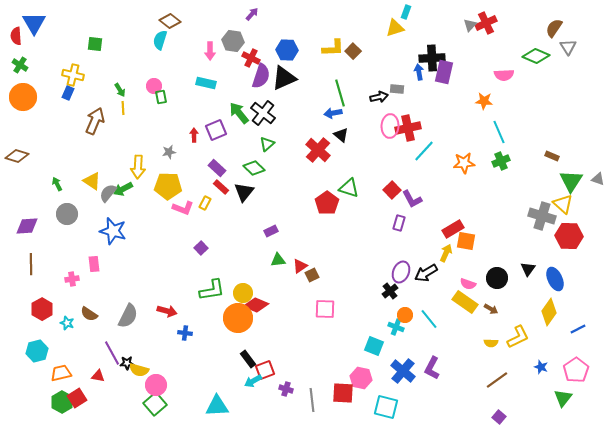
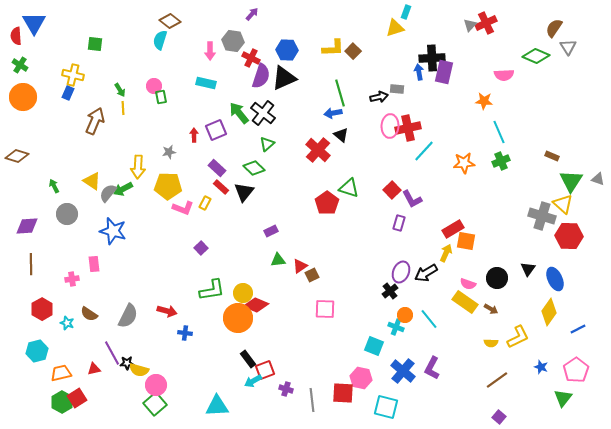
green arrow at (57, 184): moved 3 px left, 2 px down
red triangle at (98, 376): moved 4 px left, 7 px up; rotated 24 degrees counterclockwise
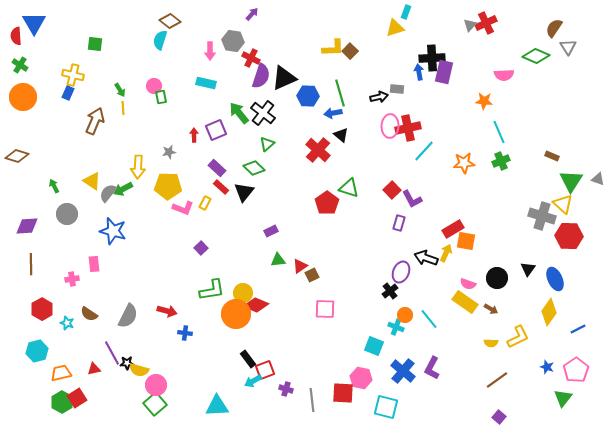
blue hexagon at (287, 50): moved 21 px right, 46 px down
brown square at (353, 51): moved 3 px left
black arrow at (426, 273): moved 15 px up; rotated 50 degrees clockwise
orange circle at (238, 318): moved 2 px left, 4 px up
blue star at (541, 367): moved 6 px right
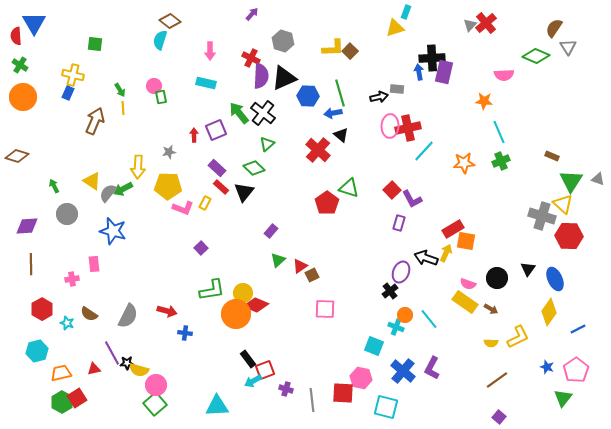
red cross at (486, 23): rotated 15 degrees counterclockwise
gray hexagon at (233, 41): moved 50 px right; rotated 10 degrees clockwise
purple semicircle at (261, 76): rotated 15 degrees counterclockwise
purple rectangle at (271, 231): rotated 24 degrees counterclockwise
green triangle at (278, 260): rotated 35 degrees counterclockwise
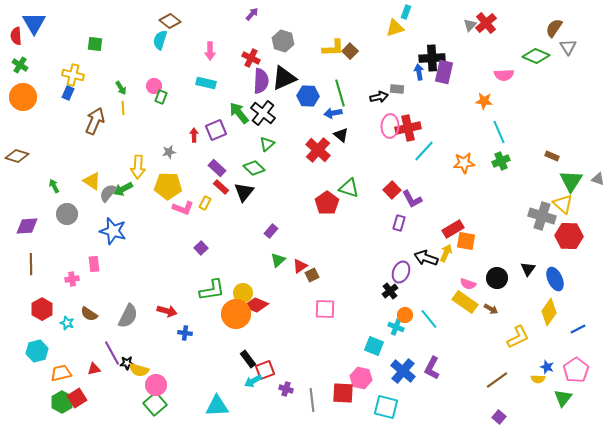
purple semicircle at (261, 76): moved 5 px down
green arrow at (120, 90): moved 1 px right, 2 px up
green rectangle at (161, 97): rotated 32 degrees clockwise
yellow semicircle at (491, 343): moved 47 px right, 36 px down
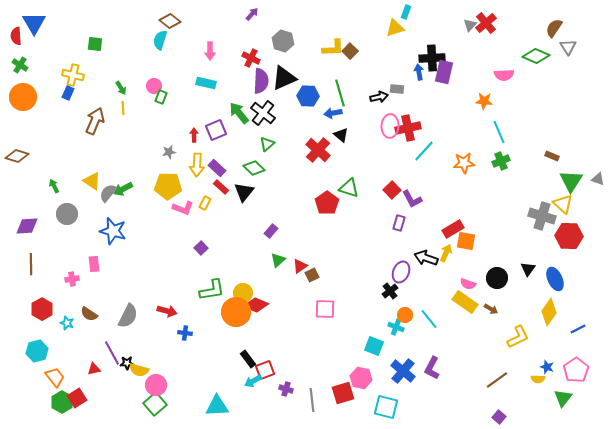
yellow arrow at (138, 167): moved 59 px right, 2 px up
orange circle at (236, 314): moved 2 px up
orange trapezoid at (61, 373): moved 6 px left, 4 px down; rotated 65 degrees clockwise
red square at (343, 393): rotated 20 degrees counterclockwise
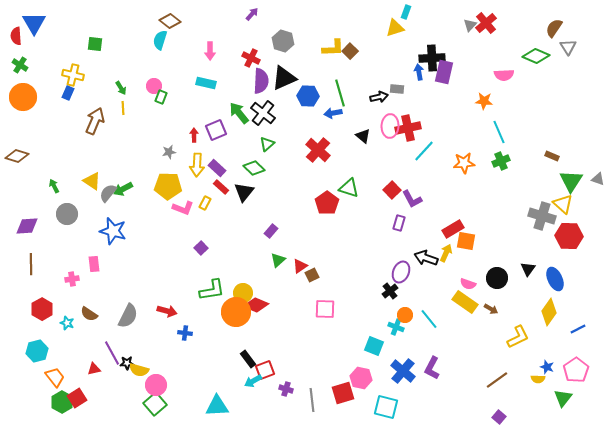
black triangle at (341, 135): moved 22 px right, 1 px down
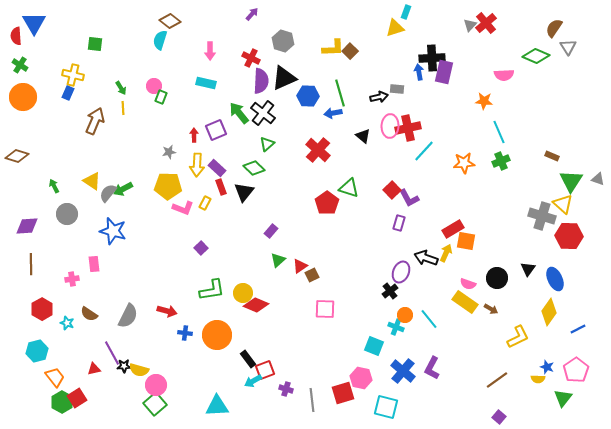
red rectangle at (221, 187): rotated 28 degrees clockwise
purple L-shape at (412, 199): moved 3 px left, 1 px up
orange circle at (236, 312): moved 19 px left, 23 px down
black star at (127, 363): moved 3 px left, 3 px down
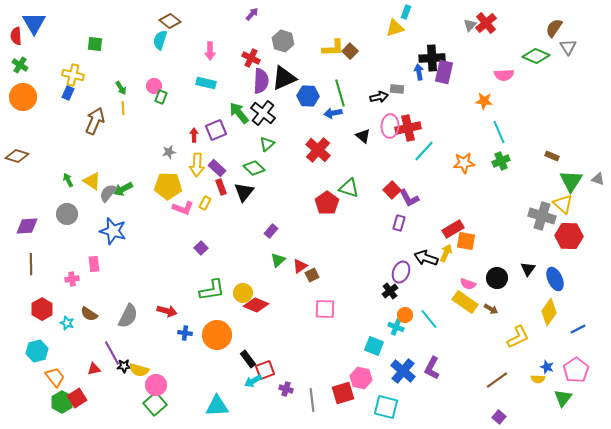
green arrow at (54, 186): moved 14 px right, 6 px up
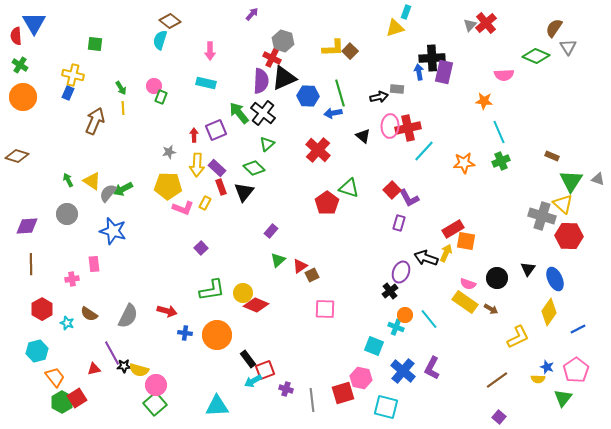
red cross at (251, 58): moved 21 px right
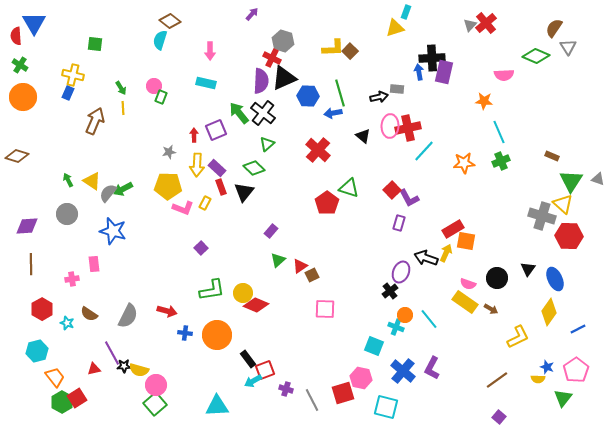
gray line at (312, 400): rotated 20 degrees counterclockwise
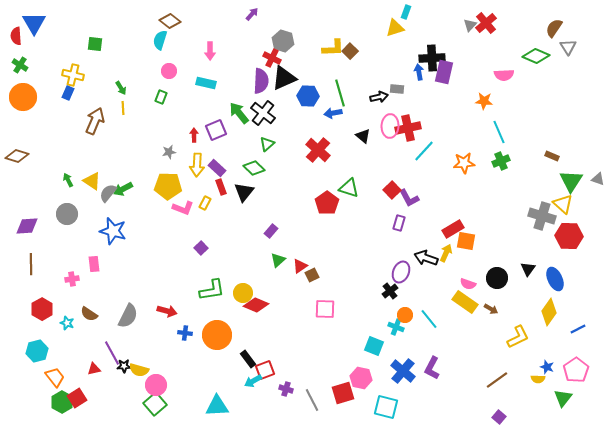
pink circle at (154, 86): moved 15 px right, 15 px up
